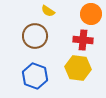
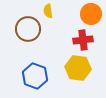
yellow semicircle: rotated 48 degrees clockwise
brown circle: moved 7 px left, 7 px up
red cross: rotated 12 degrees counterclockwise
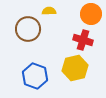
yellow semicircle: moved 1 px right; rotated 96 degrees clockwise
red cross: rotated 24 degrees clockwise
yellow hexagon: moved 3 px left; rotated 20 degrees counterclockwise
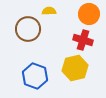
orange circle: moved 2 px left
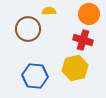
blue hexagon: rotated 15 degrees counterclockwise
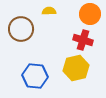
orange circle: moved 1 px right
brown circle: moved 7 px left
yellow hexagon: moved 1 px right
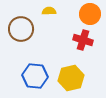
yellow hexagon: moved 5 px left, 10 px down
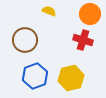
yellow semicircle: rotated 24 degrees clockwise
brown circle: moved 4 px right, 11 px down
blue hexagon: rotated 25 degrees counterclockwise
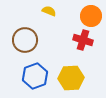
orange circle: moved 1 px right, 2 px down
yellow hexagon: rotated 10 degrees clockwise
